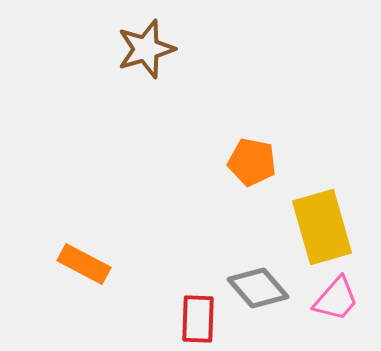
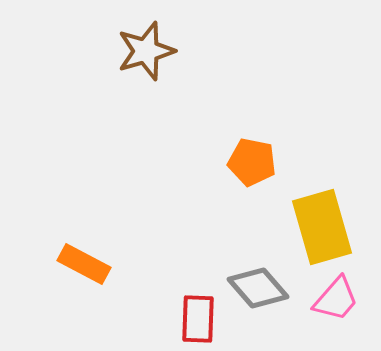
brown star: moved 2 px down
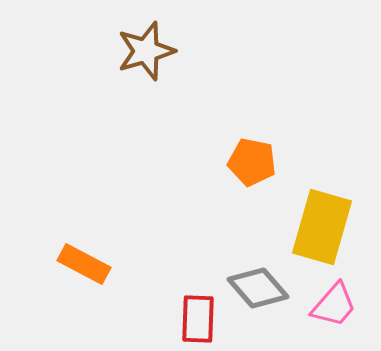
yellow rectangle: rotated 32 degrees clockwise
pink trapezoid: moved 2 px left, 6 px down
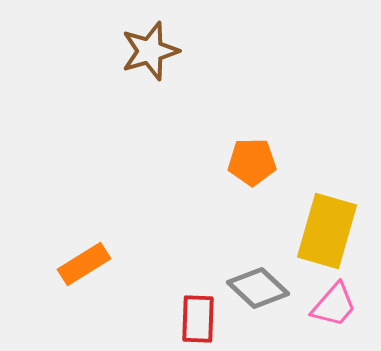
brown star: moved 4 px right
orange pentagon: rotated 12 degrees counterclockwise
yellow rectangle: moved 5 px right, 4 px down
orange rectangle: rotated 60 degrees counterclockwise
gray diamond: rotated 6 degrees counterclockwise
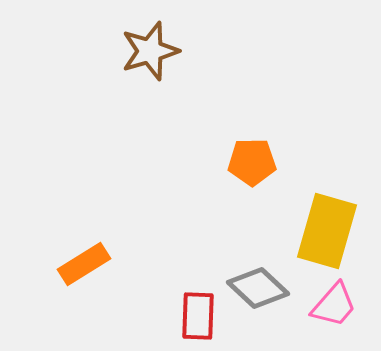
red rectangle: moved 3 px up
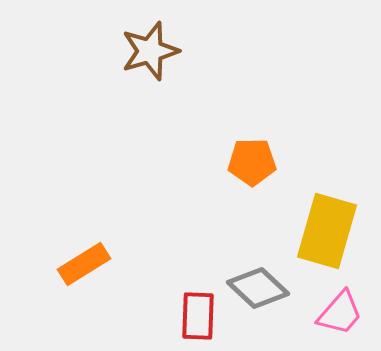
pink trapezoid: moved 6 px right, 8 px down
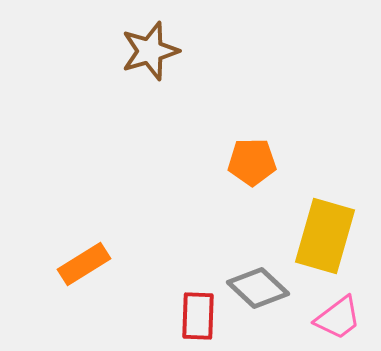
yellow rectangle: moved 2 px left, 5 px down
pink trapezoid: moved 2 px left, 5 px down; rotated 12 degrees clockwise
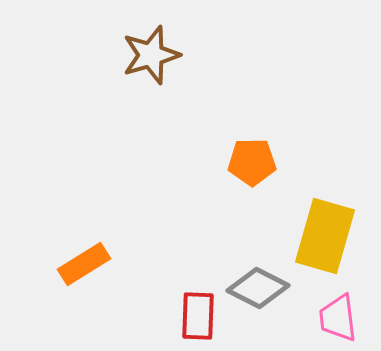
brown star: moved 1 px right, 4 px down
gray diamond: rotated 16 degrees counterclockwise
pink trapezoid: rotated 120 degrees clockwise
